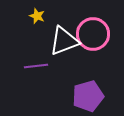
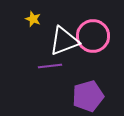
yellow star: moved 4 px left, 3 px down
pink circle: moved 2 px down
purple line: moved 14 px right
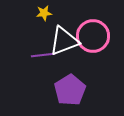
yellow star: moved 11 px right, 6 px up; rotated 28 degrees counterclockwise
purple line: moved 7 px left, 11 px up
purple pentagon: moved 18 px left, 6 px up; rotated 16 degrees counterclockwise
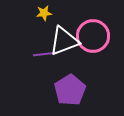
purple line: moved 2 px right, 1 px up
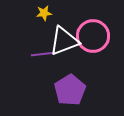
purple line: moved 2 px left
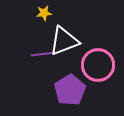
pink circle: moved 5 px right, 29 px down
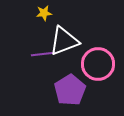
pink circle: moved 1 px up
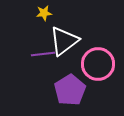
white triangle: rotated 16 degrees counterclockwise
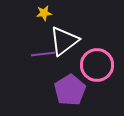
pink circle: moved 1 px left, 1 px down
